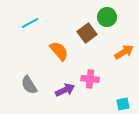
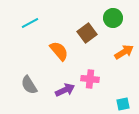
green circle: moved 6 px right, 1 px down
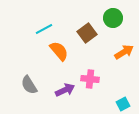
cyan line: moved 14 px right, 6 px down
cyan square: rotated 16 degrees counterclockwise
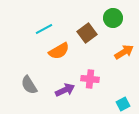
orange semicircle: rotated 100 degrees clockwise
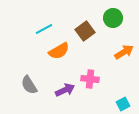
brown square: moved 2 px left, 2 px up
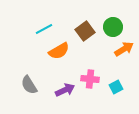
green circle: moved 9 px down
orange arrow: moved 3 px up
cyan square: moved 7 px left, 17 px up
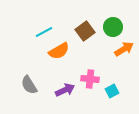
cyan line: moved 3 px down
cyan square: moved 4 px left, 4 px down
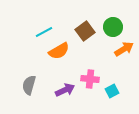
gray semicircle: rotated 48 degrees clockwise
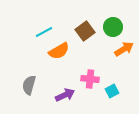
purple arrow: moved 5 px down
